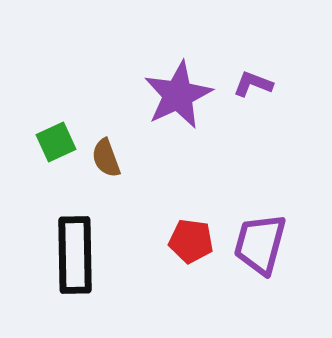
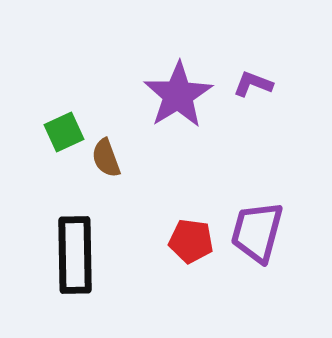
purple star: rotated 6 degrees counterclockwise
green square: moved 8 px right, 10 px up
purple trapezoid: moved 3 px left, 12 px up
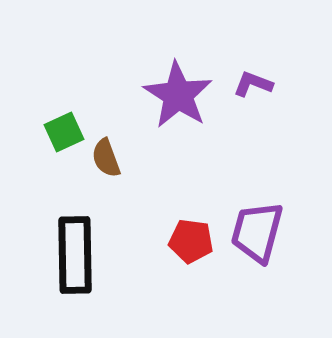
purple star: rotated 8 degrees counterclockwise
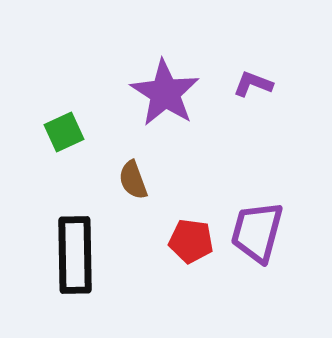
purple star: moved 13 px left, 2 px up
brown semicircle: moved 27 px right, 22 px down
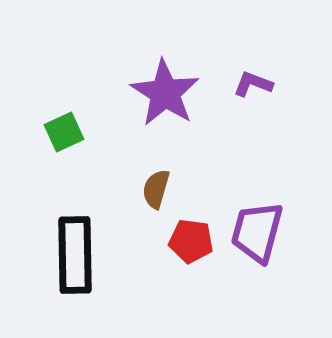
brown semicircle: moved 23 px right, 9 px down; rotated 36 degrees clockwise
